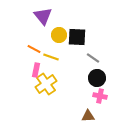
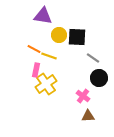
purple triangle: rotated 42 degrees counterclockwise
yellow line: moved 2 px left, 1 px up
black circle: moved 2 px right
pink cross: moved 17 px left; rotated 24 degrees clockwise
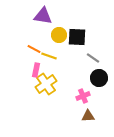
pink cross: rotated 32 degrees clockwise
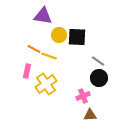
gray line: moved 5 px right, 3 px down
pink rectangle: moved 9 px left, 1 px down
brown triangle: moved 2 px right, 1 px up
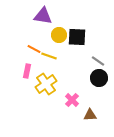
pink cross: moved 11 px left, 4 px down; rotated 24 degrees counterclockwise
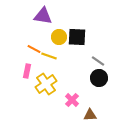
yellow circle: moved 2 px down
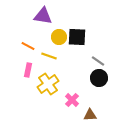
orange line: moved 6 px left, 3 px up
pink rectangle: moved 1 px right, 1 px up
yellow cross: moved 2 px right
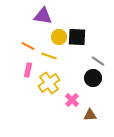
black circle: moved 6 px left
yellow cross: moved 1 px right, 1 px up
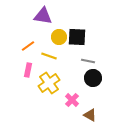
orange line: rotated 64 degrees counterclockwise
gray line: moved 10 px left; rotated 24 degrees counterclockwise
brown triangle: rotated 32 degrees clockwise
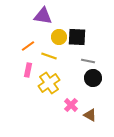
pink cross: moved 1 px left, 5 px down
